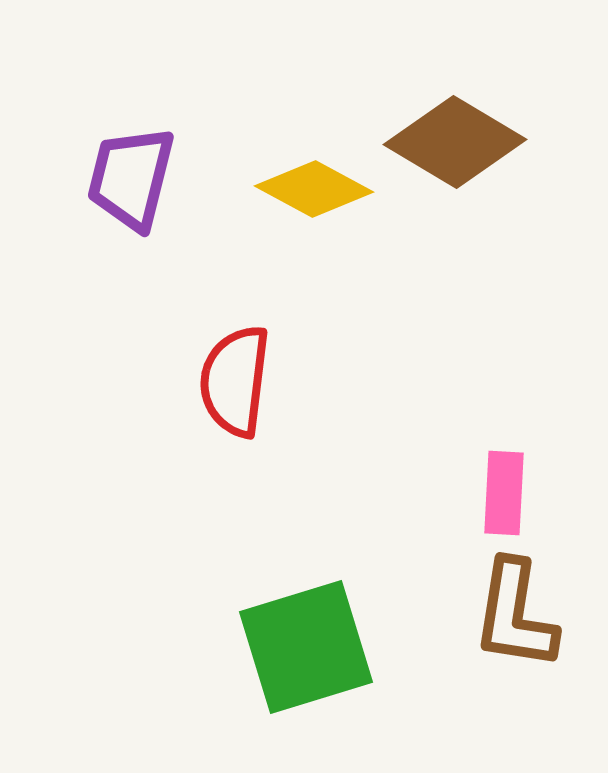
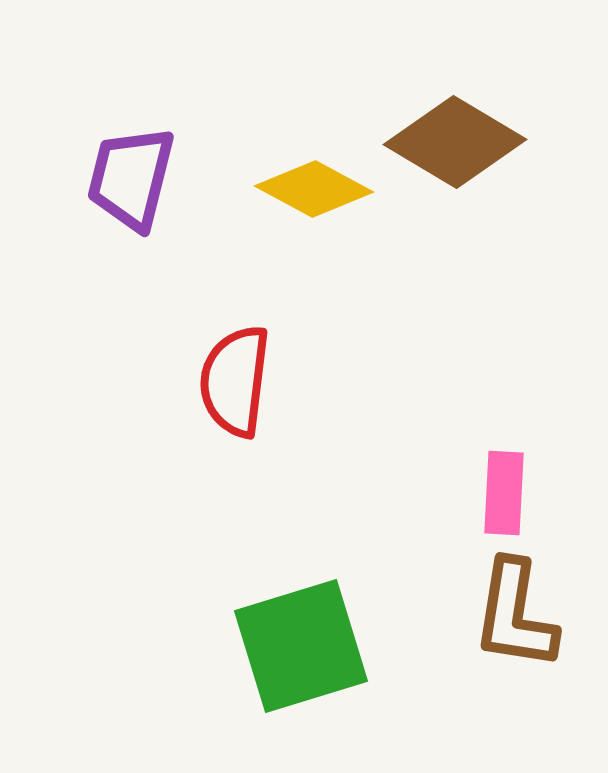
green square: moved 5 px left, 1 px up
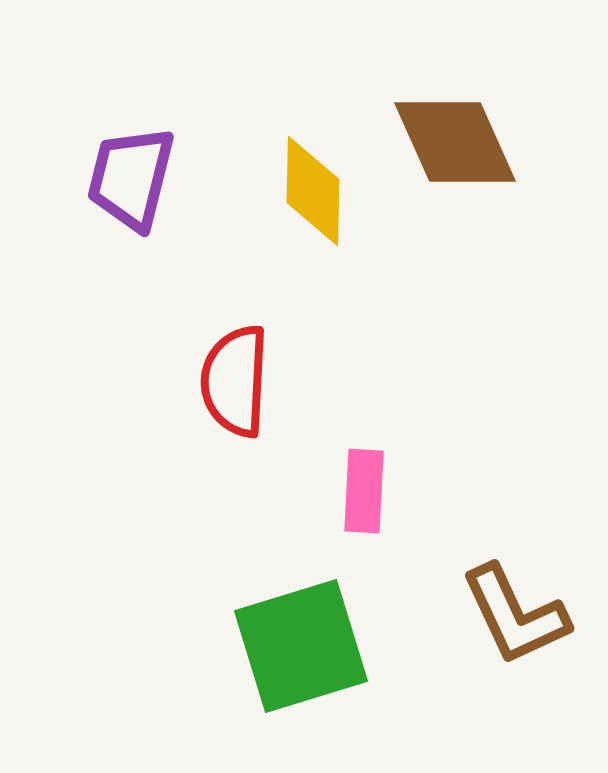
brown diamond: rotated 35 degrees clockwise
yellow diamond: moved 1 px left, 2 px down; rotated 63 degrees clockwise
red semicircle: rotated 4 degrees counterclockwise
pink rectangle: moved 140 px left, 2 px up
brown L-shape: rotated 34 degrees counterclockwise
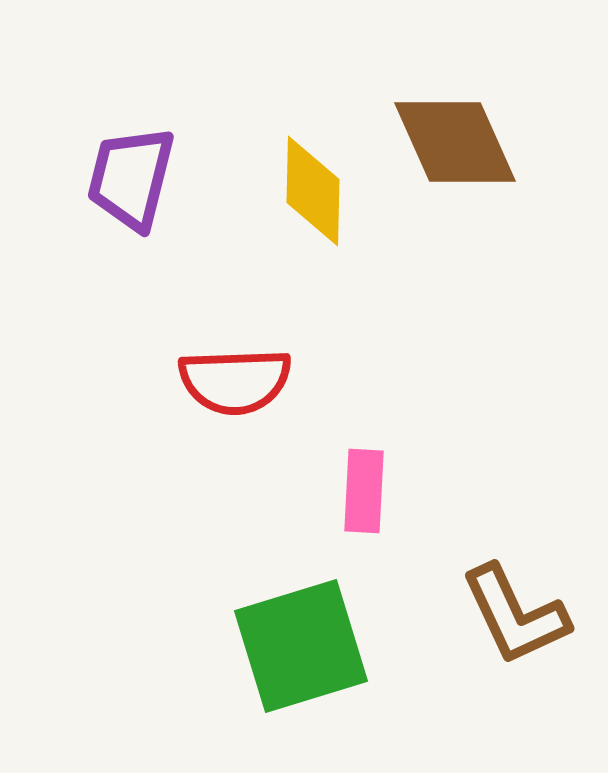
red semicircle: rotated 95 degrees counterclockwise
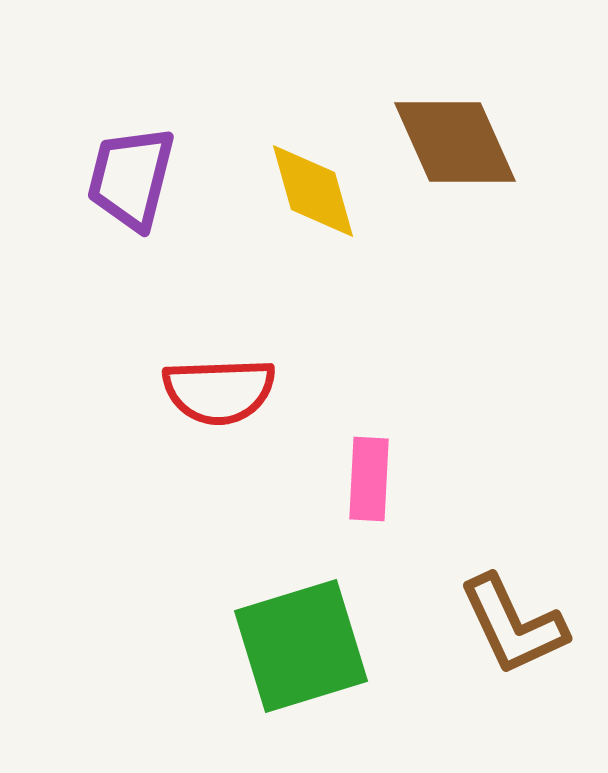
yellow diamond: rotated 17 degrees counterclockwise
red semicircle: moved 16 px left, 10 px down
pink rectangle: moved 5 px right, 12 px up
brown L-shape: moved 2 px left, 10 px down
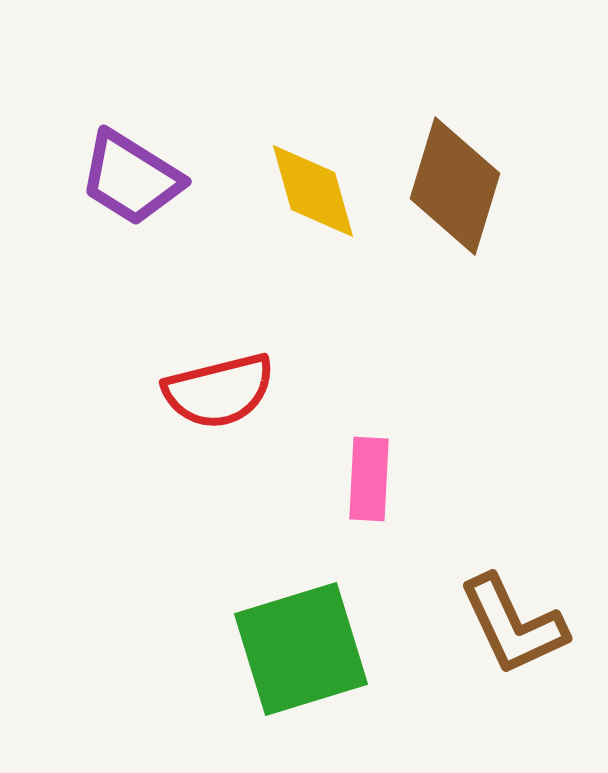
brown diamond: moved 44 px down; rotated 41 degrees clockwise
purple trapezoid: rotated 72 degrees counterclockwise
red semicircle: rotated 12 degrees counterclockwise
green square: moved 3 px down
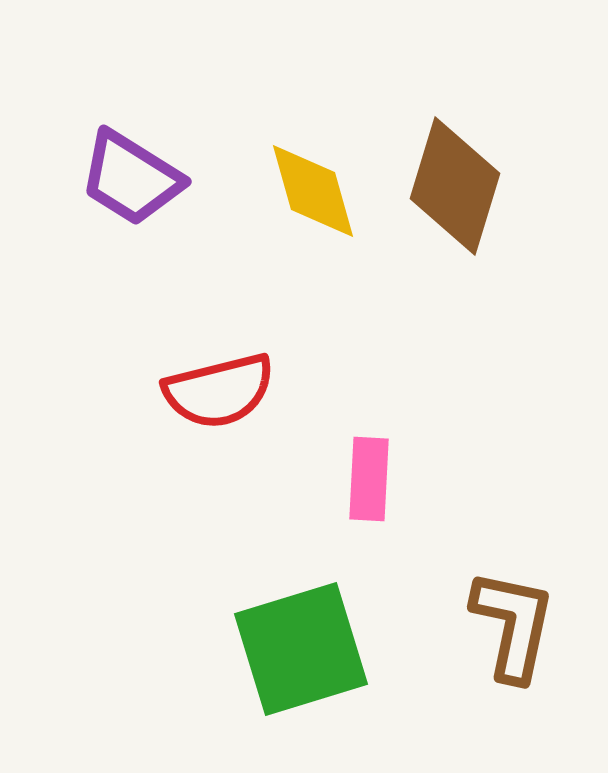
brown L-shape: rotated 143 degrees counterclockwise
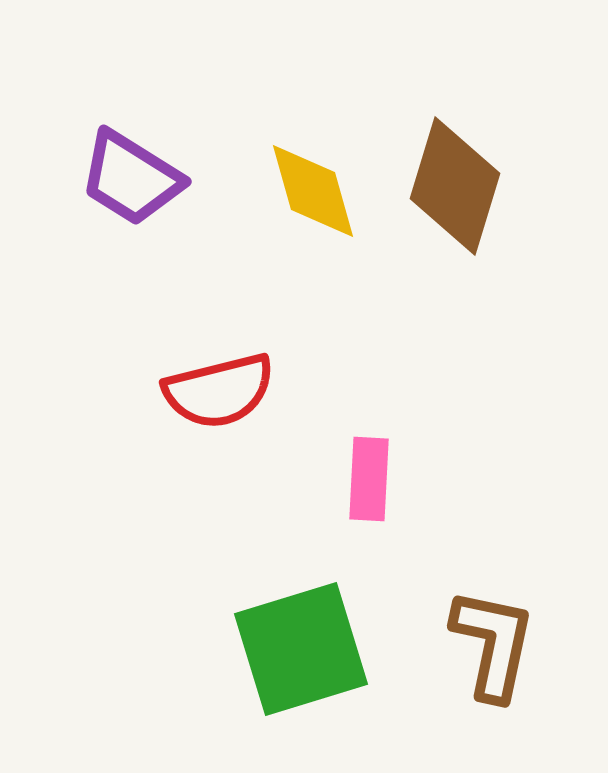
brown L-shape: moved 20 px left, 19 px down
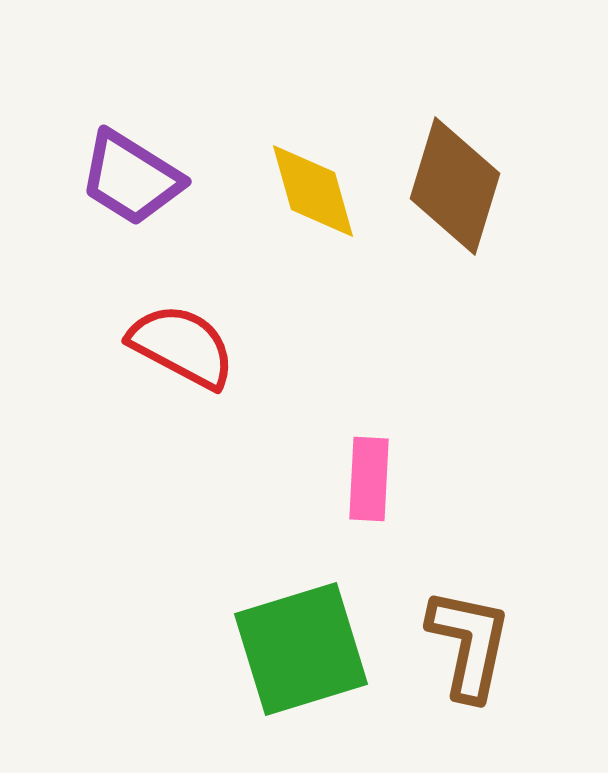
red semicircle: moved 37 px left, 45 px up; rotated 138 degrees counterclockwise
brown L-shape: moved 24 px left
